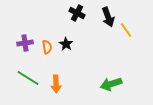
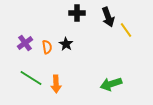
black cross: rotated 28 degrees counterclockwise
purple cross: rotated 28 degrees counterclockwise
green line: moved 3 px right
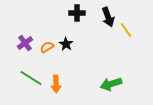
orange semicircle: rotated 112 degrees counterclockwise
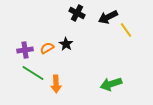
black cross: rotated 28 degrees clockwise
black arrow: rotated 84 degrees clockwise
purple cross: moved 7 px down; rotated 28 degrees clockwise
orange semicircle: moved 1 px down
green line: moved 2 px right, 5 px up
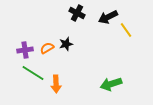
black star: rotated 24 degrees clockwise
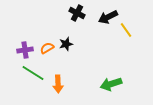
orange arrow: moved 2 px right
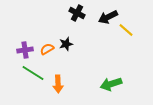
yellow line: rotated 14 degrees counterclockwise
orange semicircle: moved 1 px down
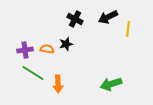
black cross: moved 2 px left, 6 px down
yellow line: moved 2 px right, 1 px up; rotated 56 degrees clockwise
orange semicircle: rotated 40 degrees clockwise
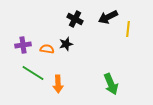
purple cross: moved 2 px left, 5 px up
green arrow: rotated 95 degrees counterclockwise
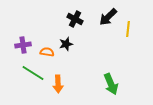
black arrow: rotated 18 degrees counterclockwise
orange semicircle: moved 3 px down
